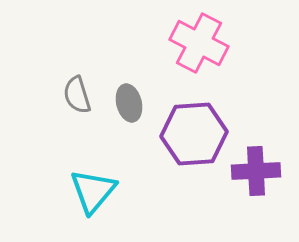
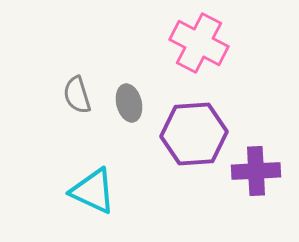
cyan triangle: rotated 45 degrees counterclockwise
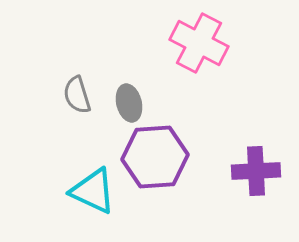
purple hexagon: moved 39 px left, 23 px down
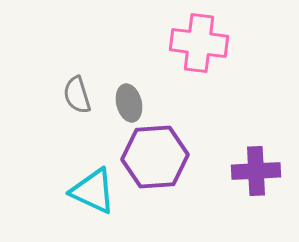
pink cross: rotated 20 degrees counterclockwise
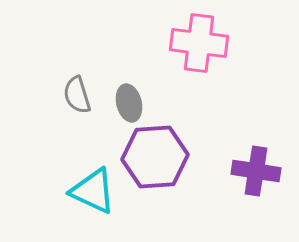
purple cross: rotated 12 degrees clockwise
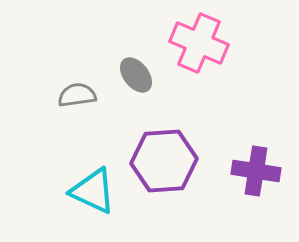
pink cross: rotated 16 degrees clockwise
gray semicircle: rotated 99 degrees clockwise
gray ellipse: moved 7 px right, 28 px up; rotated 24 degrees counterclockwise
purple hexagon: moved 9 px right, 4 px down
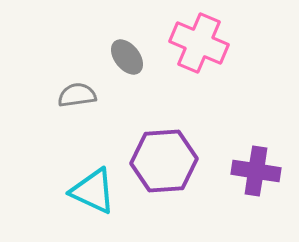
gray ellipse: moved 9 px left, 18 px up
